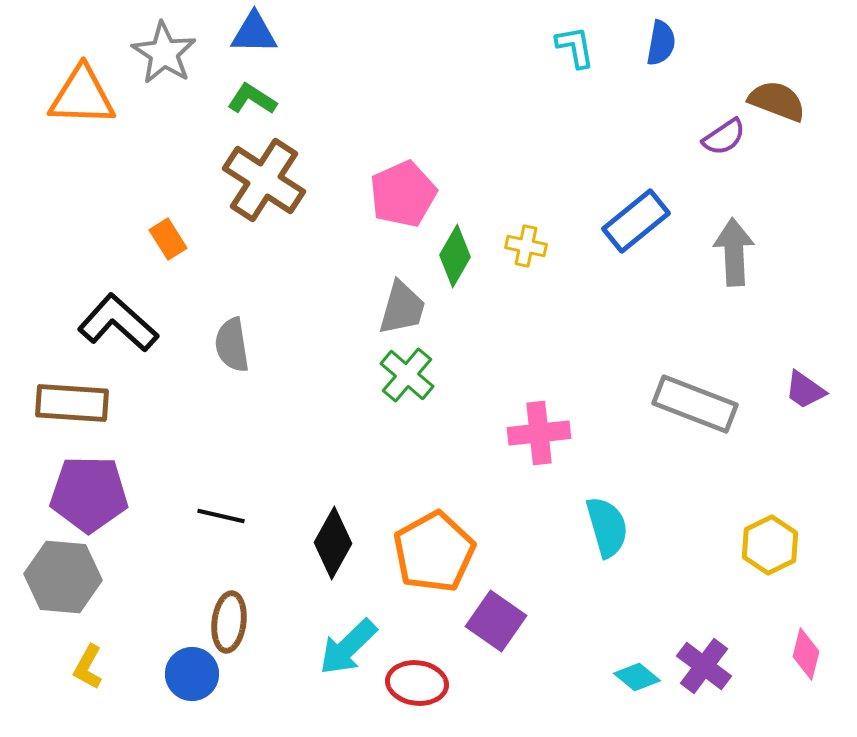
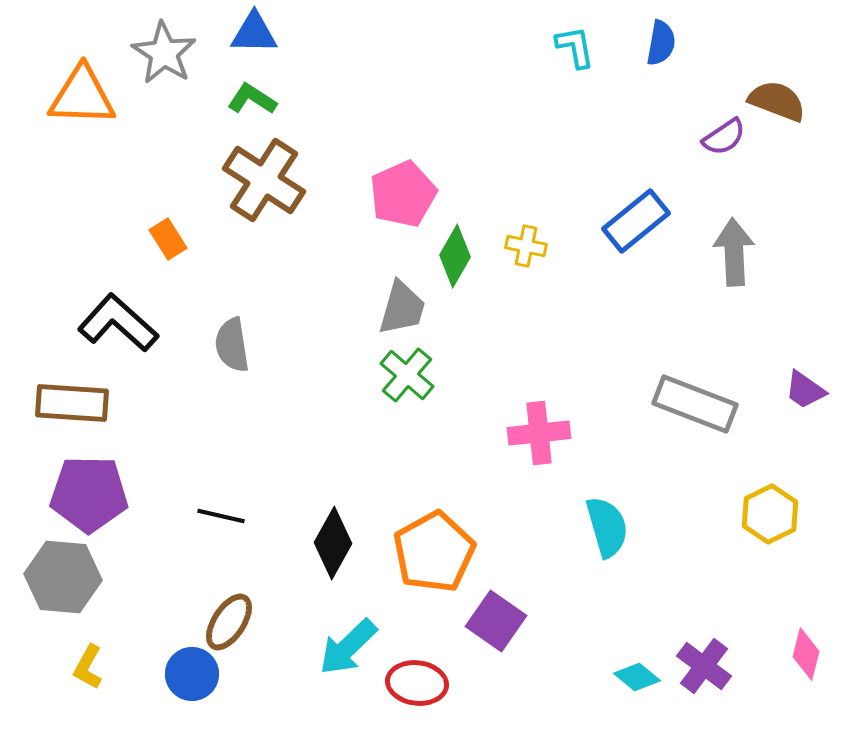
yellow hexagon: moved 31 px up
brown ellipse: rotated 26 degrees clockwise
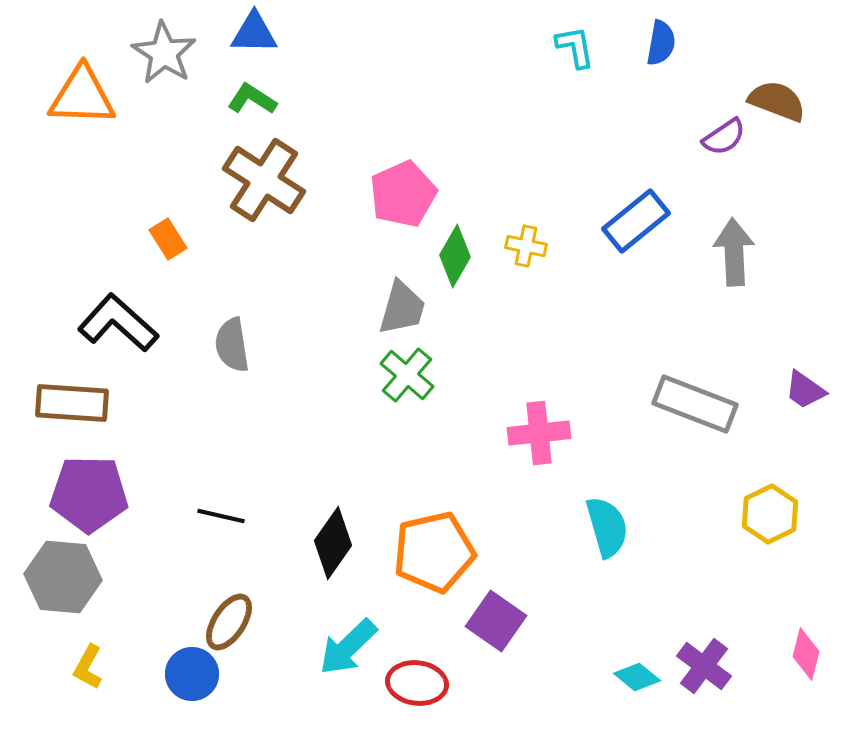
black diamond: rotated 6 degrees clockwise
orange pentagon: rotated 16 degrees clockwise
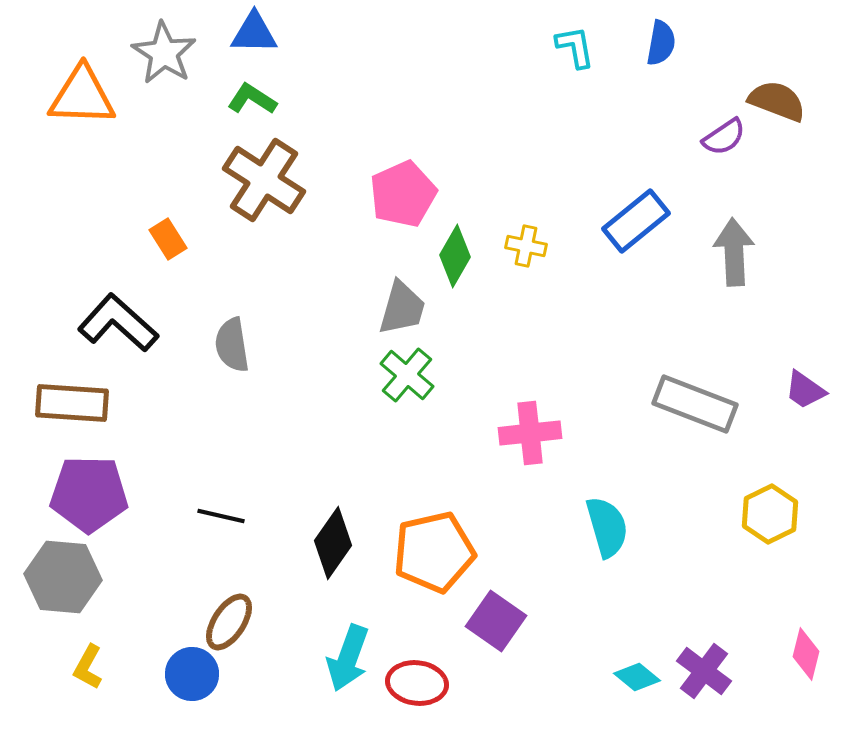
pink cross: moved 9 px left
cyan arrow: moved 11 px down; rotated 26 degrees counterclockwise
purple cross: moved 5 px down
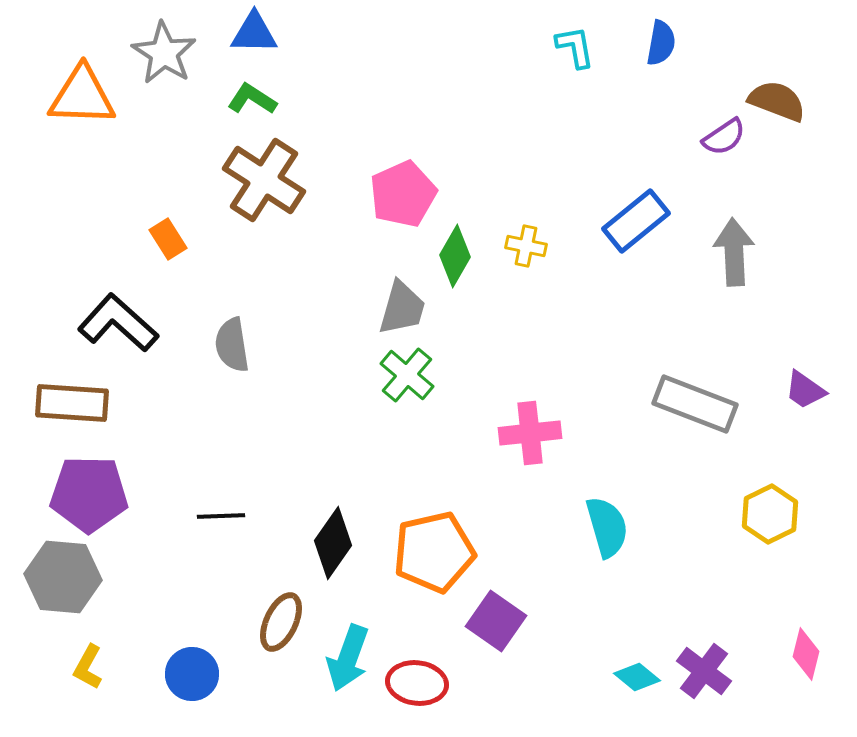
black line: rotated 15 degrees counterclockwise
brown ellipse: moved 52 px right; rotated 8 degrees counterclockwise
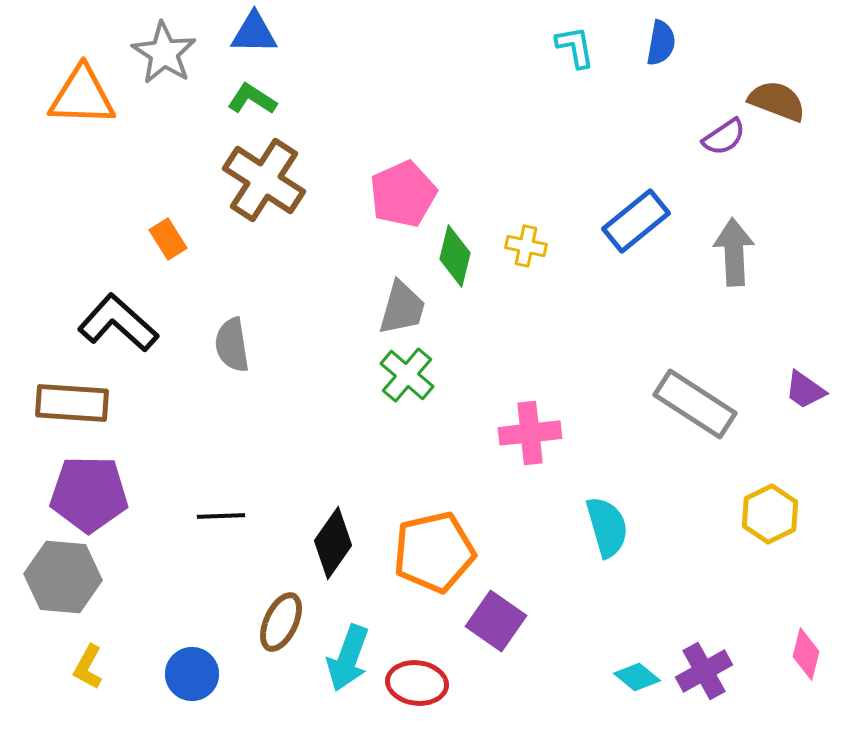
green diamond: rotated 16 degrees counterclockwise
gray rectangle: rotated 12 degrees clockwise
purple cross: rotated 24 degrees clockwise
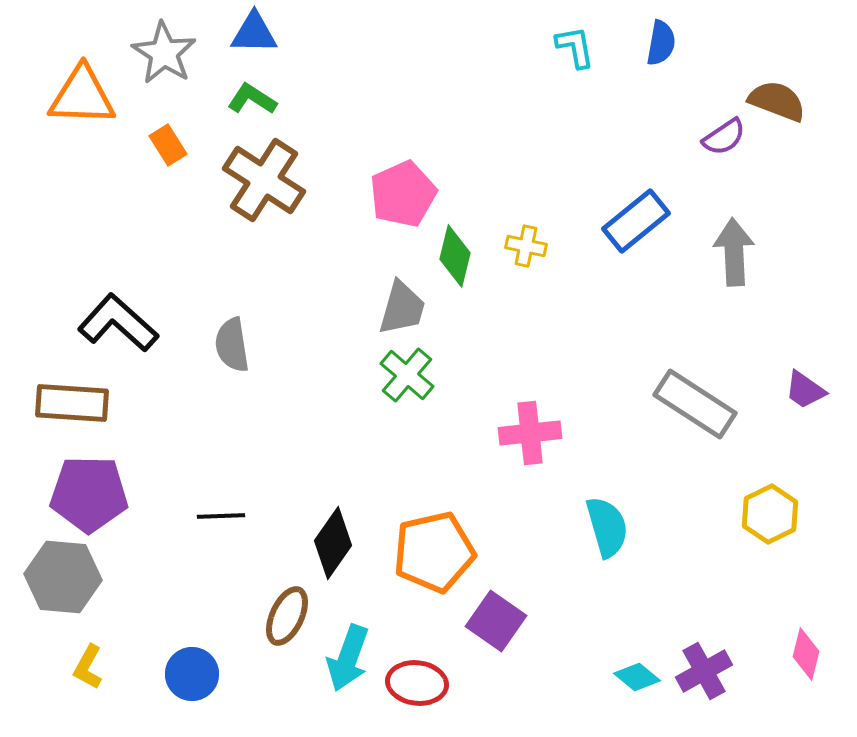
orange rectangle: moved 94 px up
brown ellipse: moved 6 px right, 6 px up
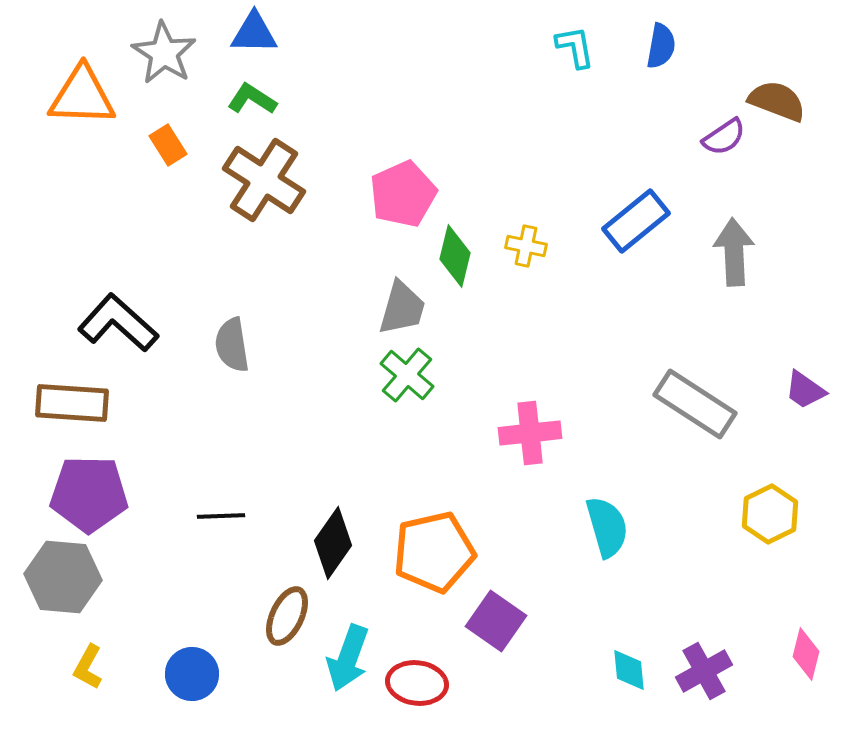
blue semicircle: moved 3 px down
cyan diamond: moved 8 px left, 7 px up; rotated 45 degrees clockwise
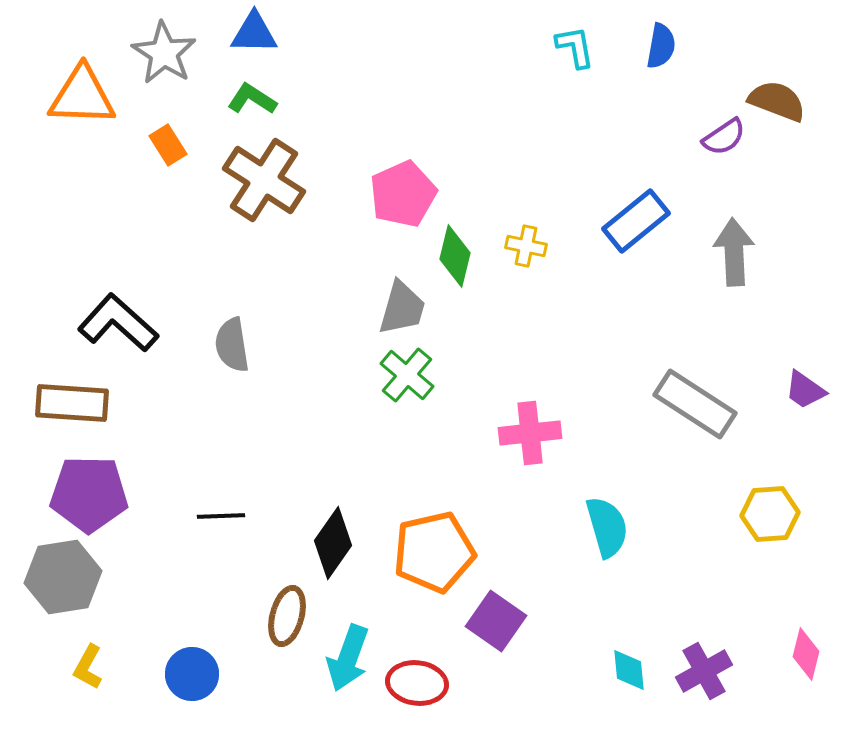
yellow hexagon: rotated 22 degrees clockwise
gray hexagon: rotated 14 degrees counterclockwise
brown ellipse: rotated 10 degrees counterclockwise
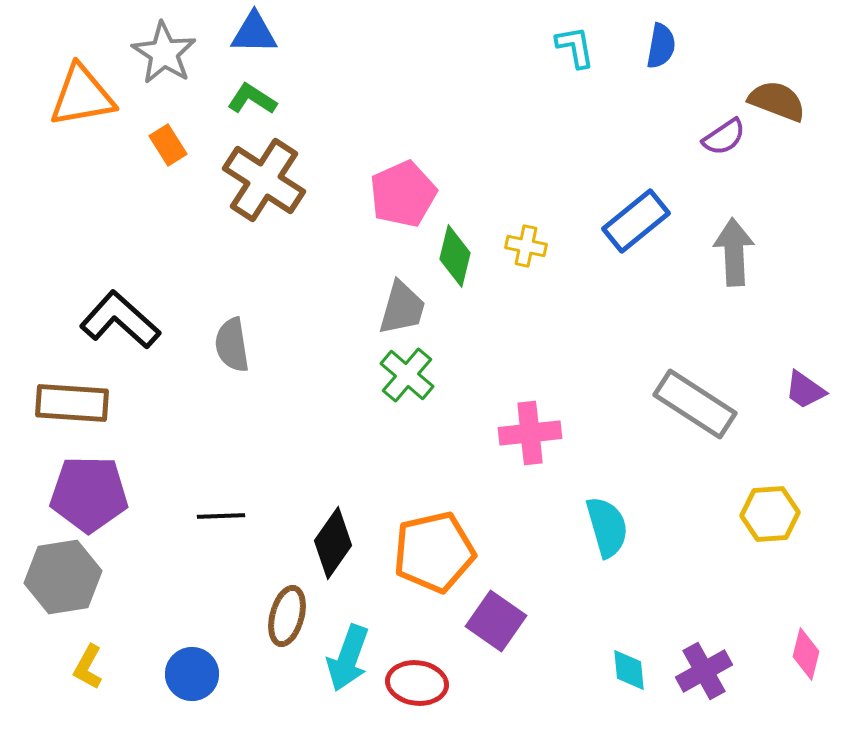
orange triangle: rotated 12 degrees counterclockwise
black L-shape: moved 2 px right, 3 px up
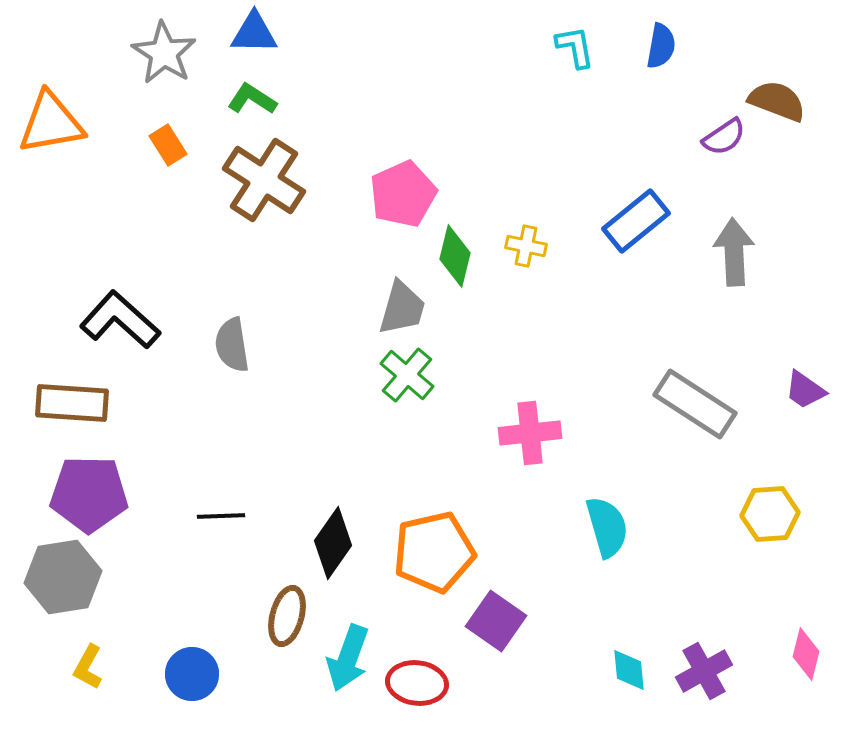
orange triangle: moved 31 px left, 27 px down
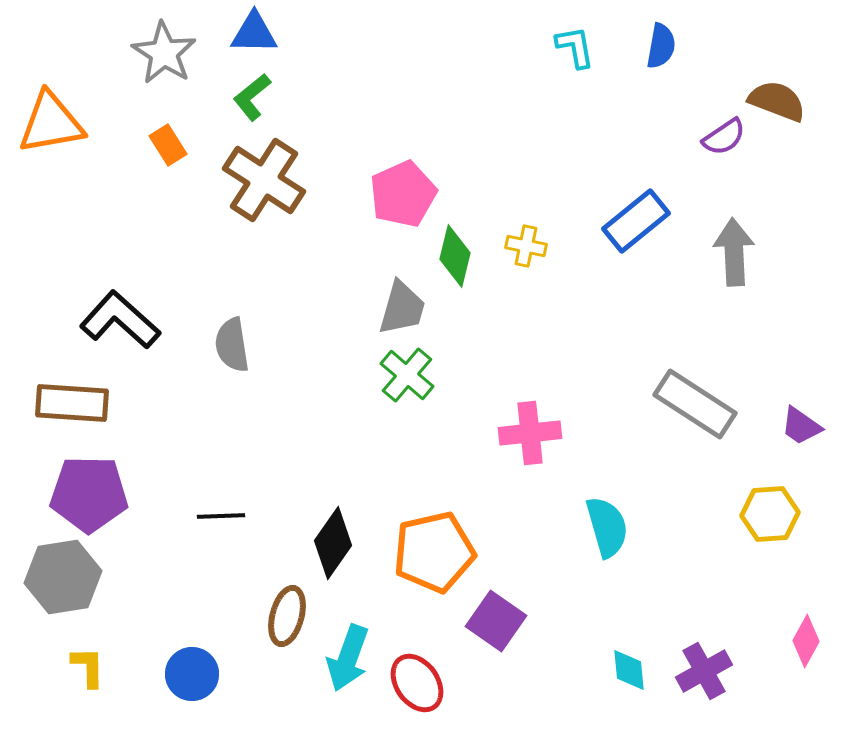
green L-shape: moved 2 px up; rotated 72 degrees counterclockwise
purple trapezoid: moved 4 px left, 36 px down
pink diamond: moved 13 px up; rotated 15 degrees clockwise
yellow L-shape: rotated 150 degrees clockwise
red ellipse: rotated 48 degrees clockwise
